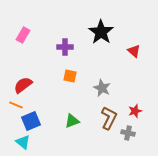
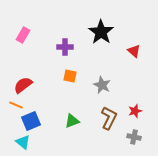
gray star: moved 3 px up
gray cross: moved 6 px right, 4 px down
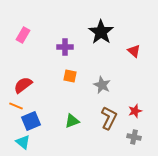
orange line: moved 1 px down
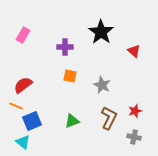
blue square: moved 1 px right
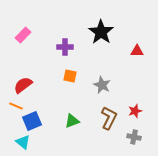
pink rectangle: rotated 14 degrees clockwise
red triangle: moved 3 px right; rotated 40 degrees counterclockwise
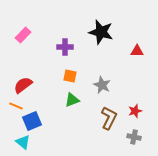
black star: rotated 20 degrees counterclockwise
green triangle: moved 21 px up
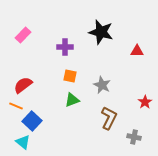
red star: moved 10 px right, 9 px up; rotated 16 degrees counterclockwise
blue square: rotated 24 degrees counterclockwise
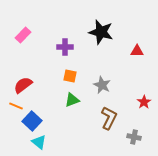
red star: moved 1 px left
cyan triangle: moved 16 px right
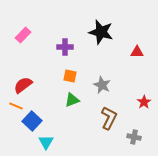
red triangle: moved 1 px down
cyan triangle: moved 7 px right; rotated 21 degrees clockwise
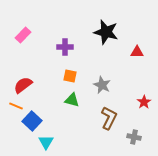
black star: moved 5 px right
green triangle: rotated 35 degrees clockwise
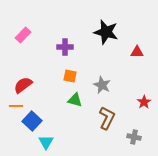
green triangle: moved 3 px right
orange line: rotated 24 degrees counterclockwise
brown L-shape: moved 2 px left
